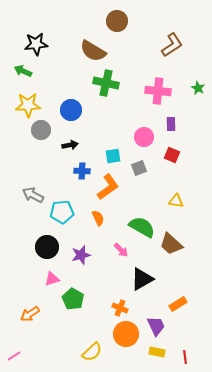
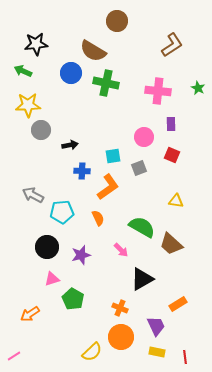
blue circle: moved 37 px up
orange circle: moved 5 px left, 3 px down
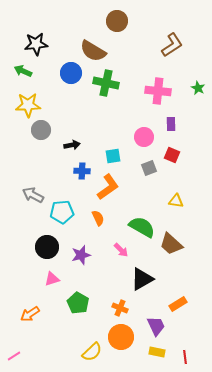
black arrow: moved 2 px right
gray square: moved 10 px right
green pentagon: moved 5 px right, 4 px down
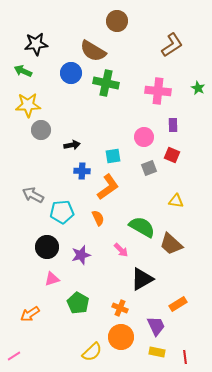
purple rectangle: moved 2 px right, 1 px down
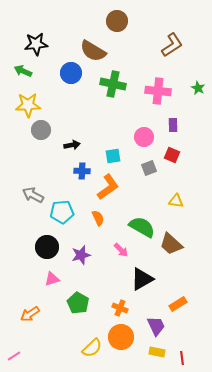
green cross: moved 7 px right, 1 px down
yellow semicircle: moved 4 px up
red line: moved 3 px left, 1 px down
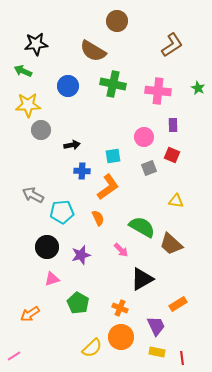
blue circle: moved 3 px left, 13 px down
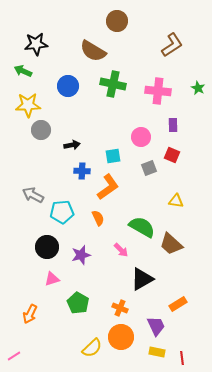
pink circle: moved 3 px left
orange arrow: rotated 30 degrees counterclockwise
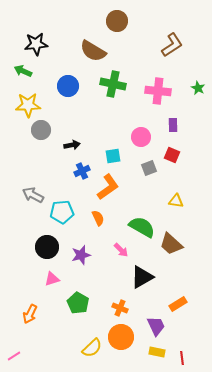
blue cross: rotated 28 degrees counterclockwise
black triangle: moved 2 px up
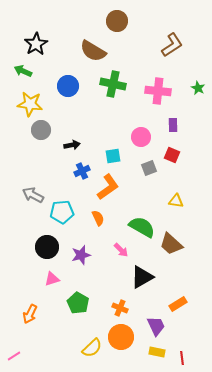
black star: rotated 25 degrees counterclockwise
yellow star: moved 2 px right, 1 px up; rotated 10 degrees clockwise
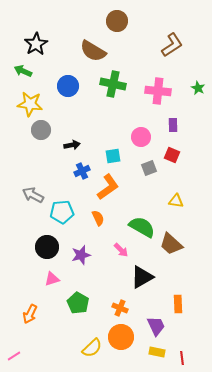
orange rectangle: rotated 60 degrees counterclockwise
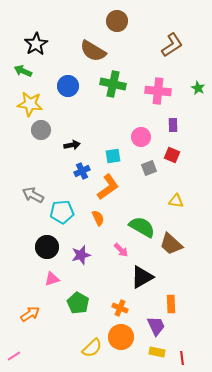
orange rectangle: moved 7 px left
orange arrow: rotated 150 degrees counterclockwise
